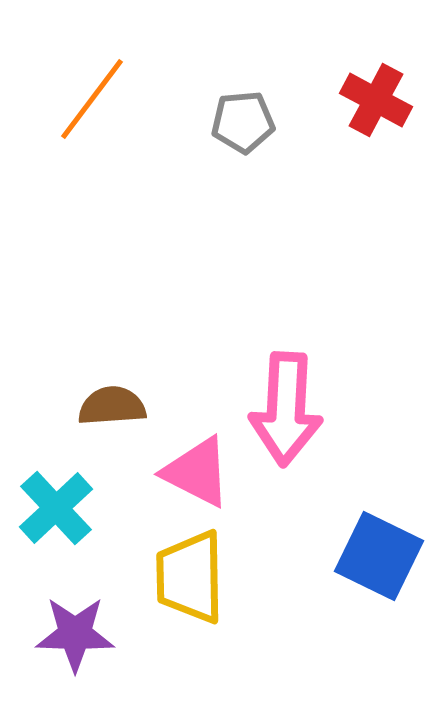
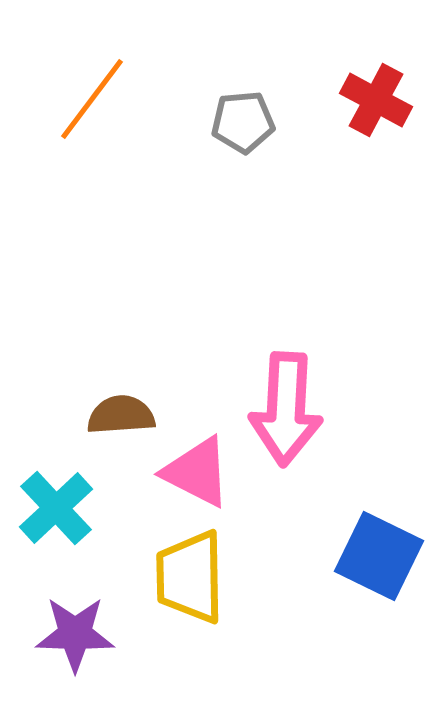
brown semicircle: moved 9 px right, 9 px down
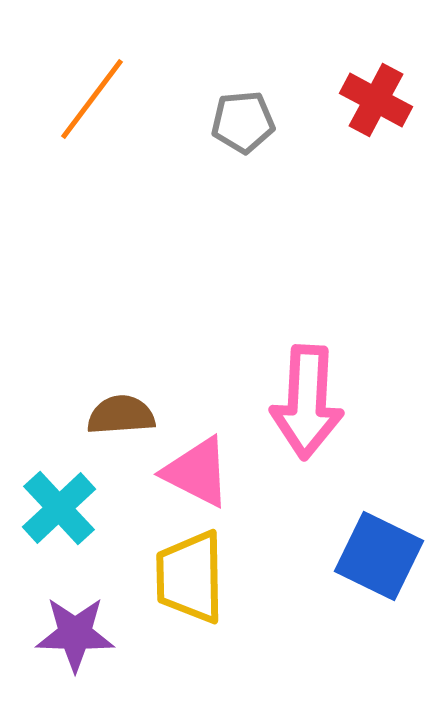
pink arrow: moved 21 px right, 7 px up
cyan cross: moved 3 px right
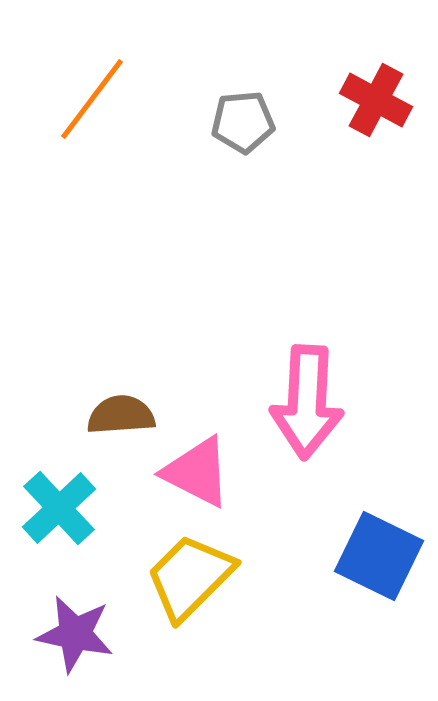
yellow trapezoid: rotated 46 degrees clockwise
purple star: rotated 10 degrees clockwise
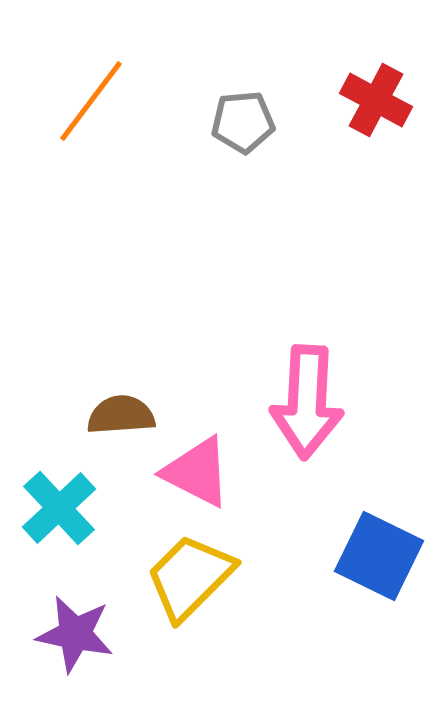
orange line: moved 1 px left, 2 px down
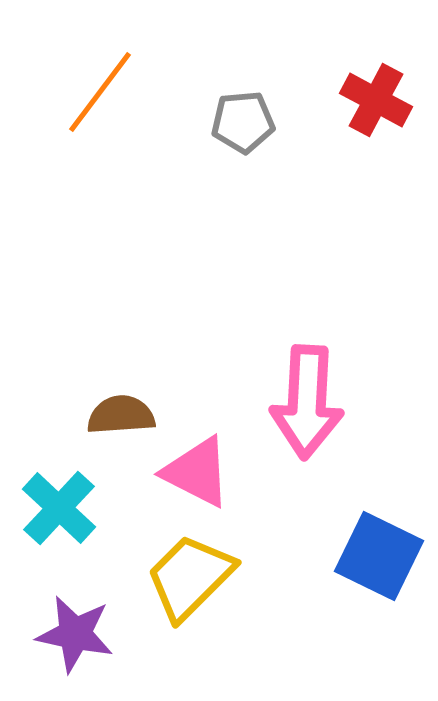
orange line: moved 9 px right, 9 px up
cyan cross: rotated 4 degrees counterclockwise
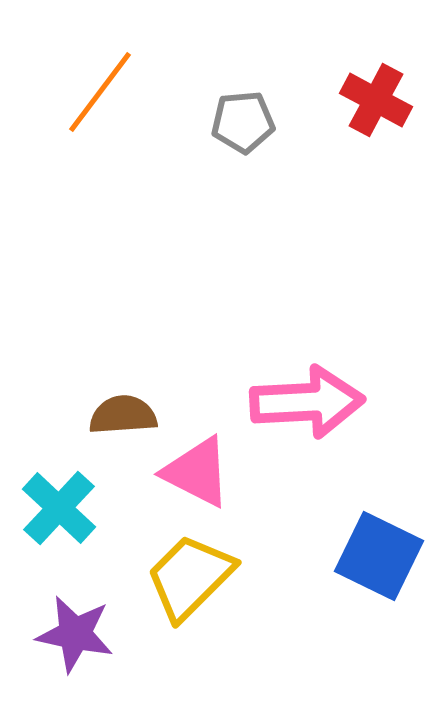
pink arrow: rotated 96 degrees counterclockwise
brown semicircle: moved 2 px right
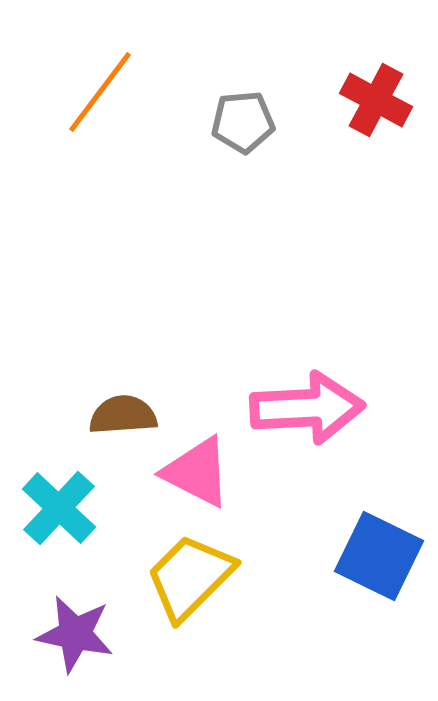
pink arrow: moved 6 px down
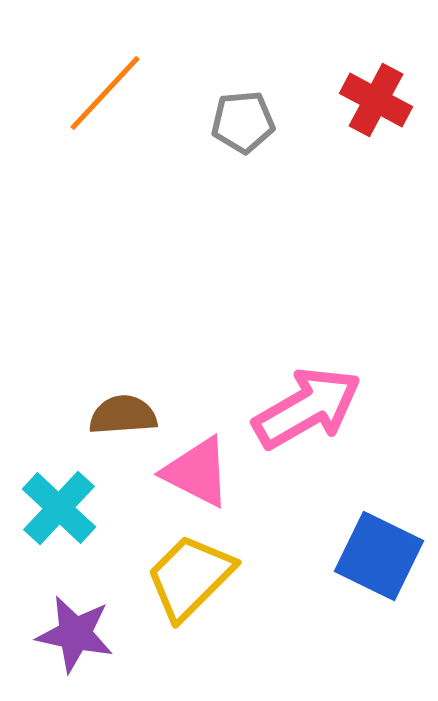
orange line: moved 5 px right, 1 px down; rotated 6 degrees clockwise
pink arrow: rotated 27 degrees counterclockwise
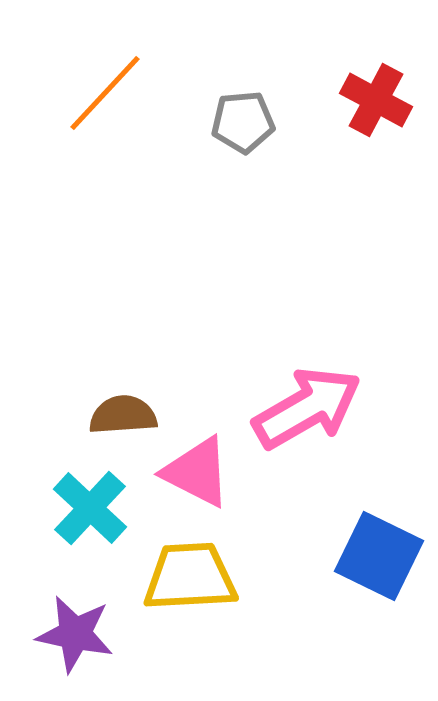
cyan cross: moved 31 px right
yellow trapezoid: rotated 42 degrees clockwise
